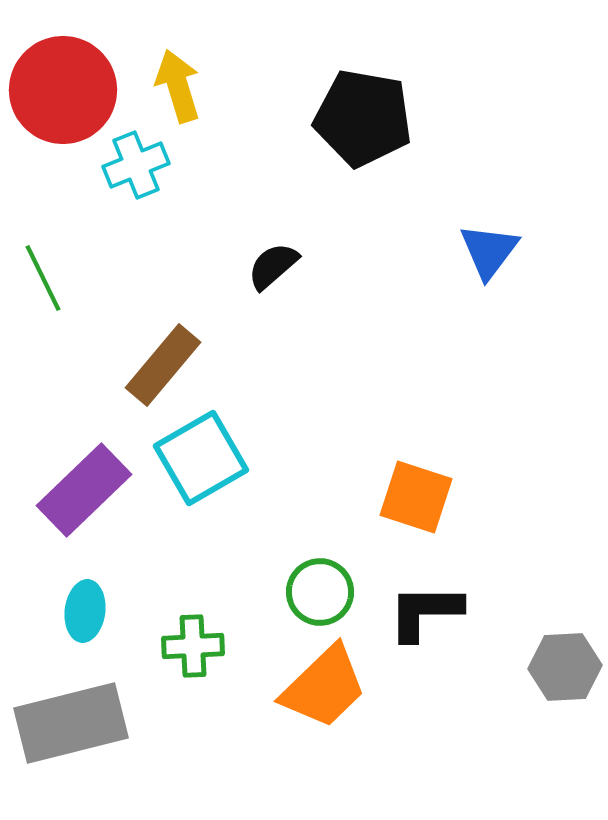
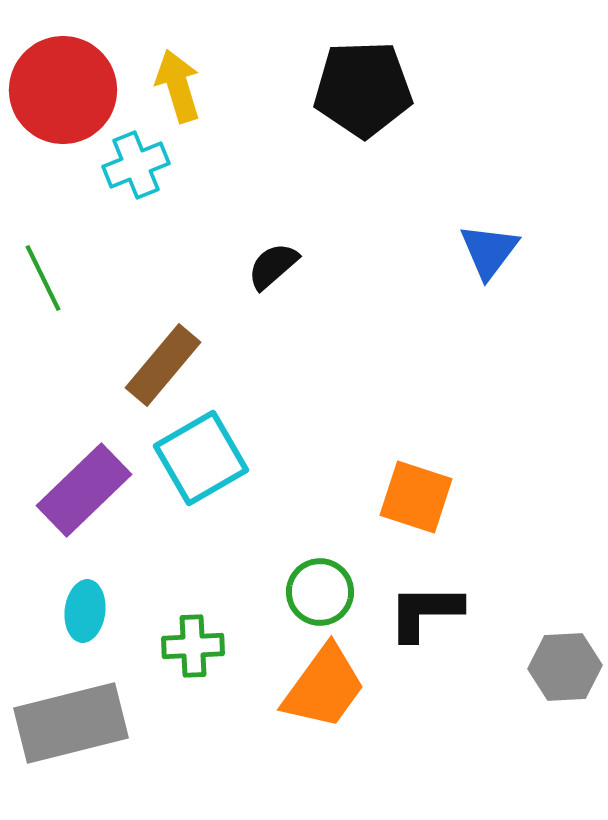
black pentagon: moved 29 px up; rotated 12 degrees counterclockwise
orange trapezoid: rotated 10 degrees counterclockwise
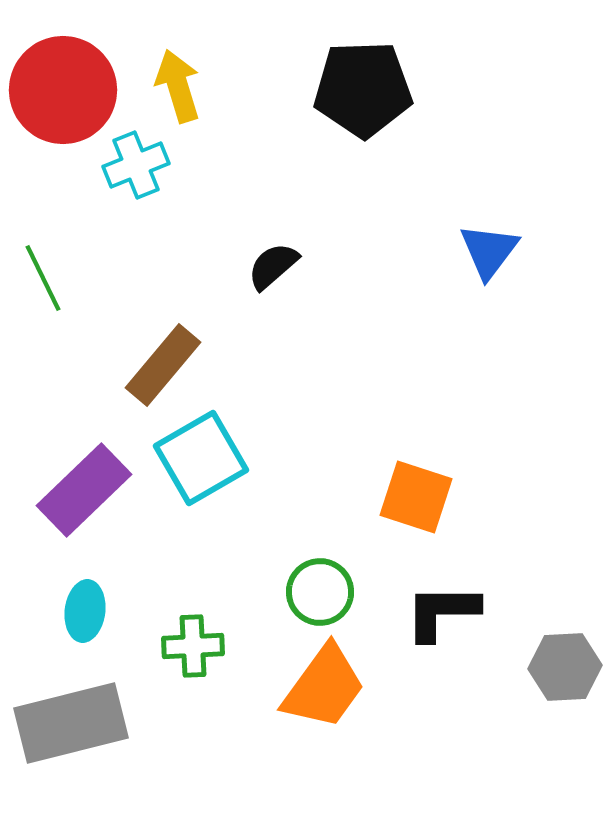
black L-shape: moved 17 px right
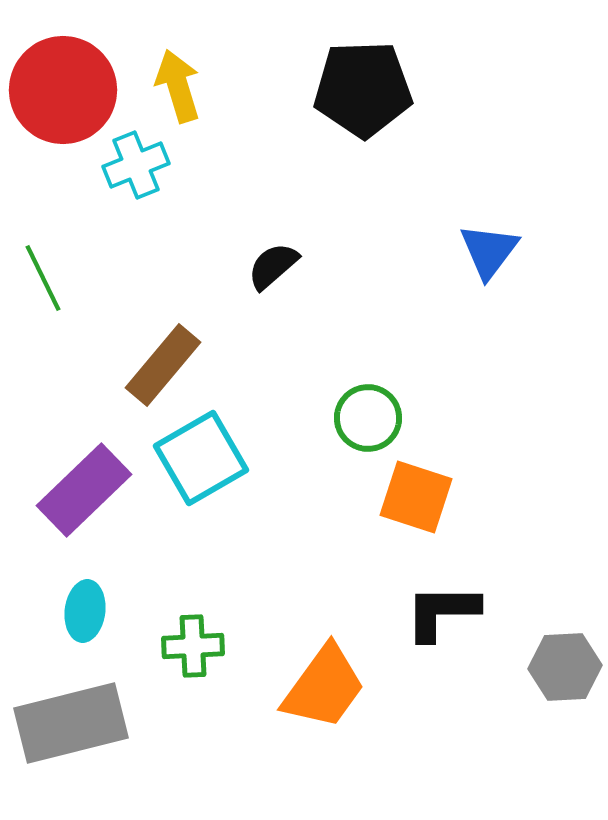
green circle: moved 48 px right, 174 px up
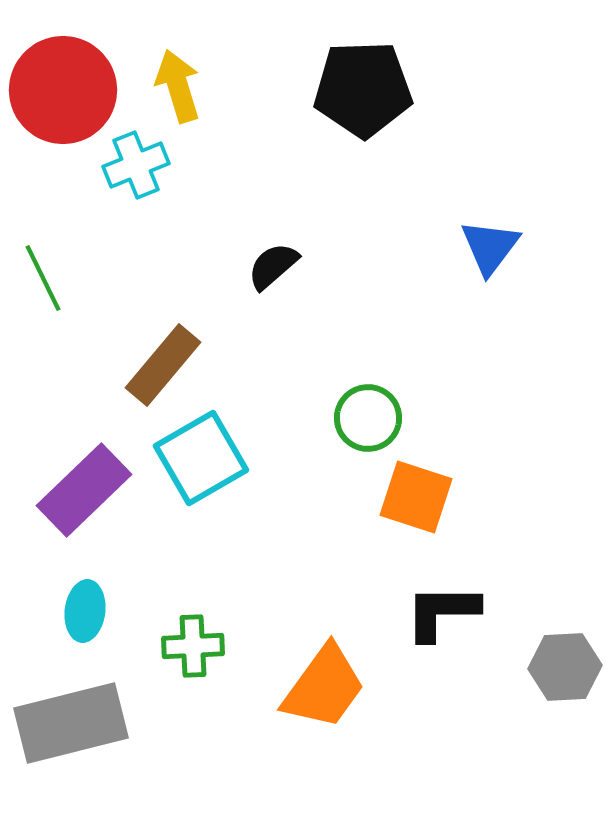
blue triangle: moved 1 px right, 4 px up
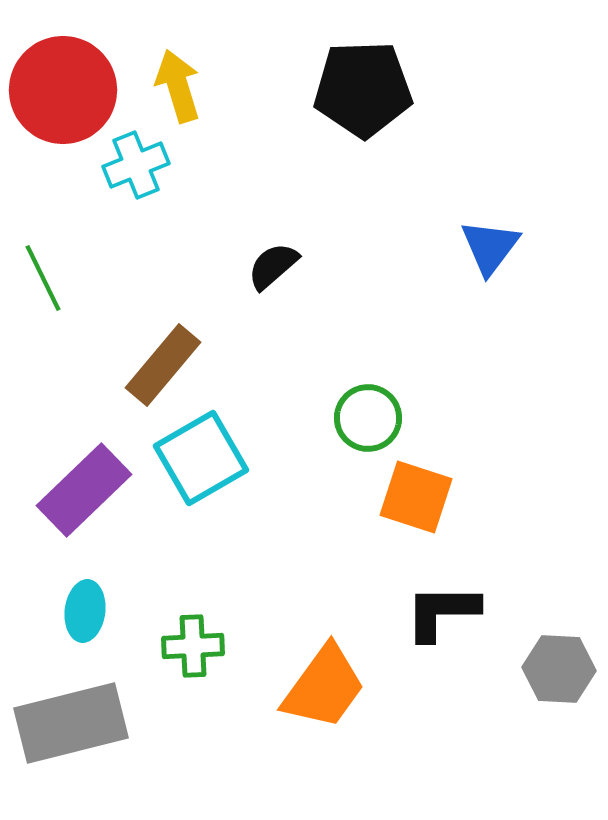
gray hexagon: moved 6 px left, 2 px down; rotated 6 degrees clockwise
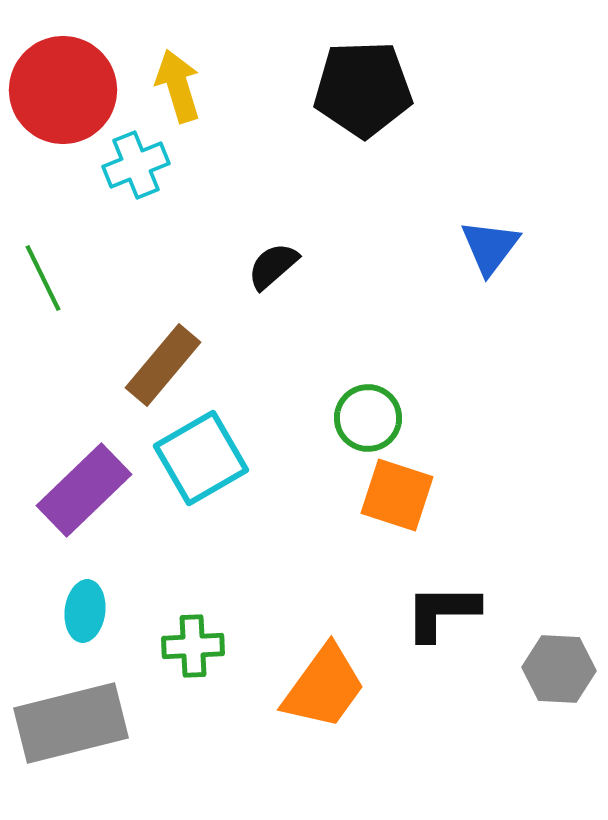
orange square: moved 19 px left, 2 px up
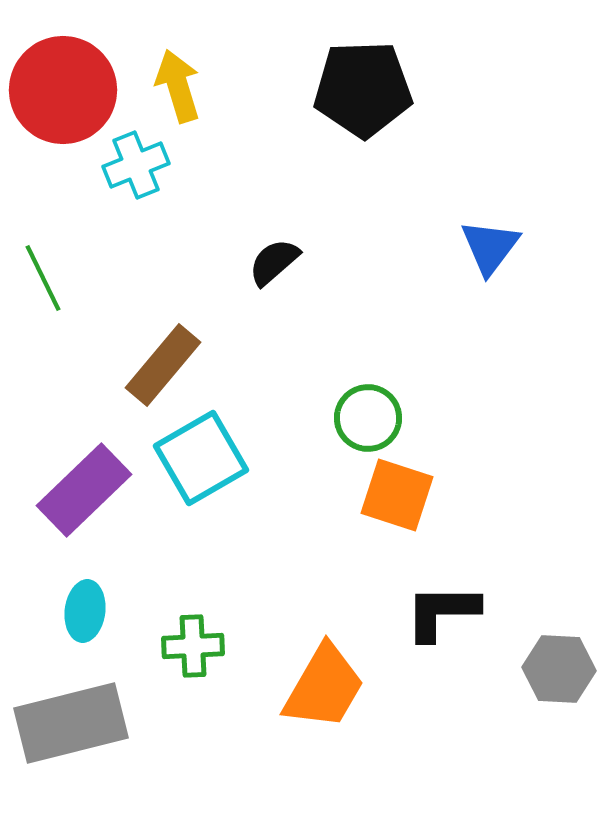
black semicircle: moved 1 px right, 4 px up
orange trapezoid: rotated 6 degrees counterclockwise
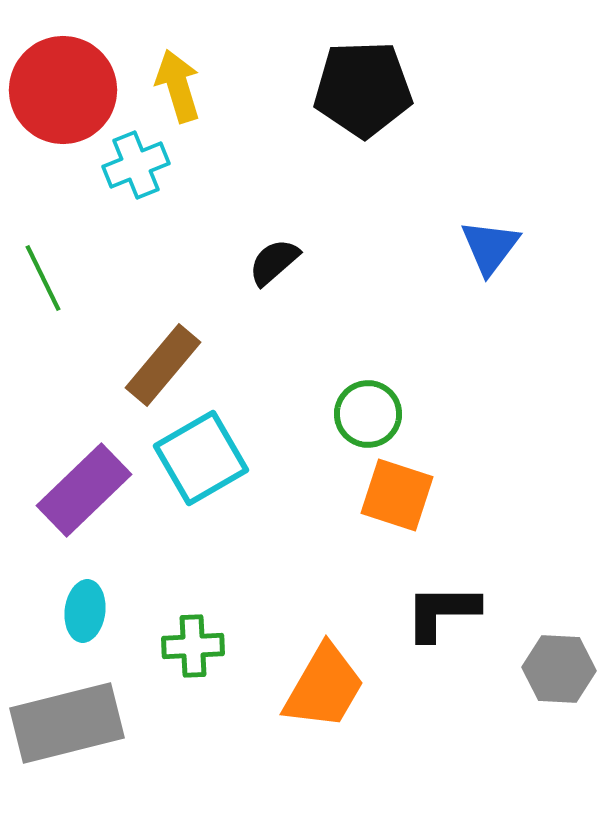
green circle: moved 4 px up
gray rectangle: moved 4 px left
